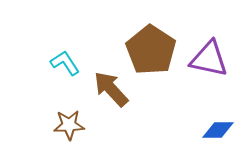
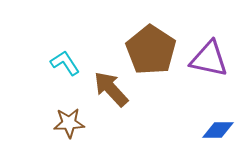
brown star: moved 2 px up
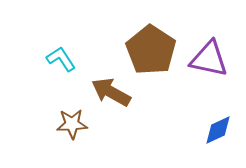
cyan L-shape: moved 4 px left, 4 px up
brown arrow: moved 3 px down; rotated 18 degrees counterclockwise
brown star: moved 3 px right, 1 px down
blue diamond: rotated 24 degrees counterclockwise
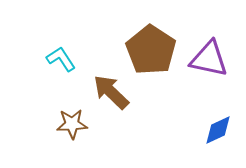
brown arrow: rotated 15 degrees clockwise
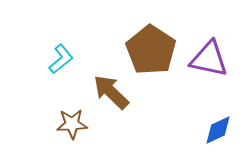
cyan L-shape: rotated 84 degrees clockwise
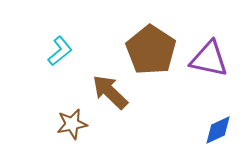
cyan L-shape: moved 1 px left, 8 px up
brown arrow: moved 1 px left
brown star: rotated 8 degrees counterclockwise
